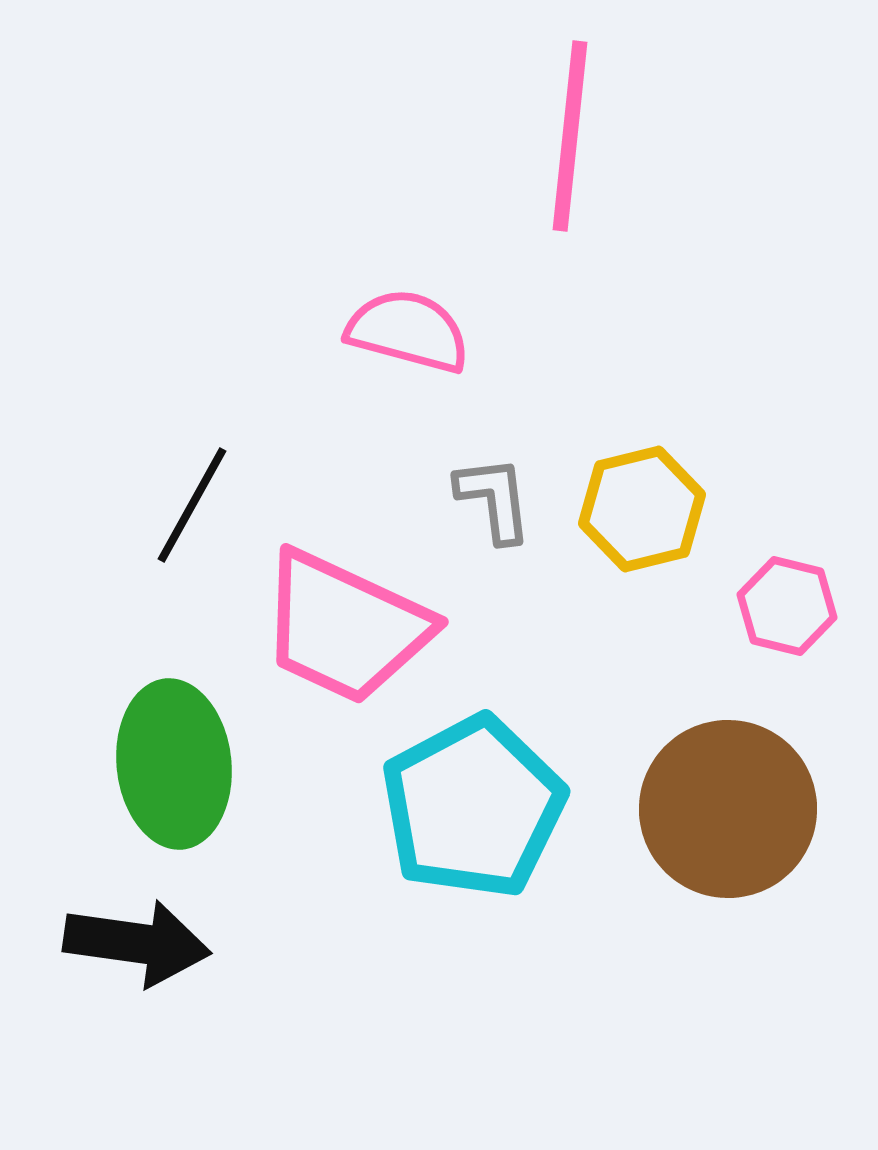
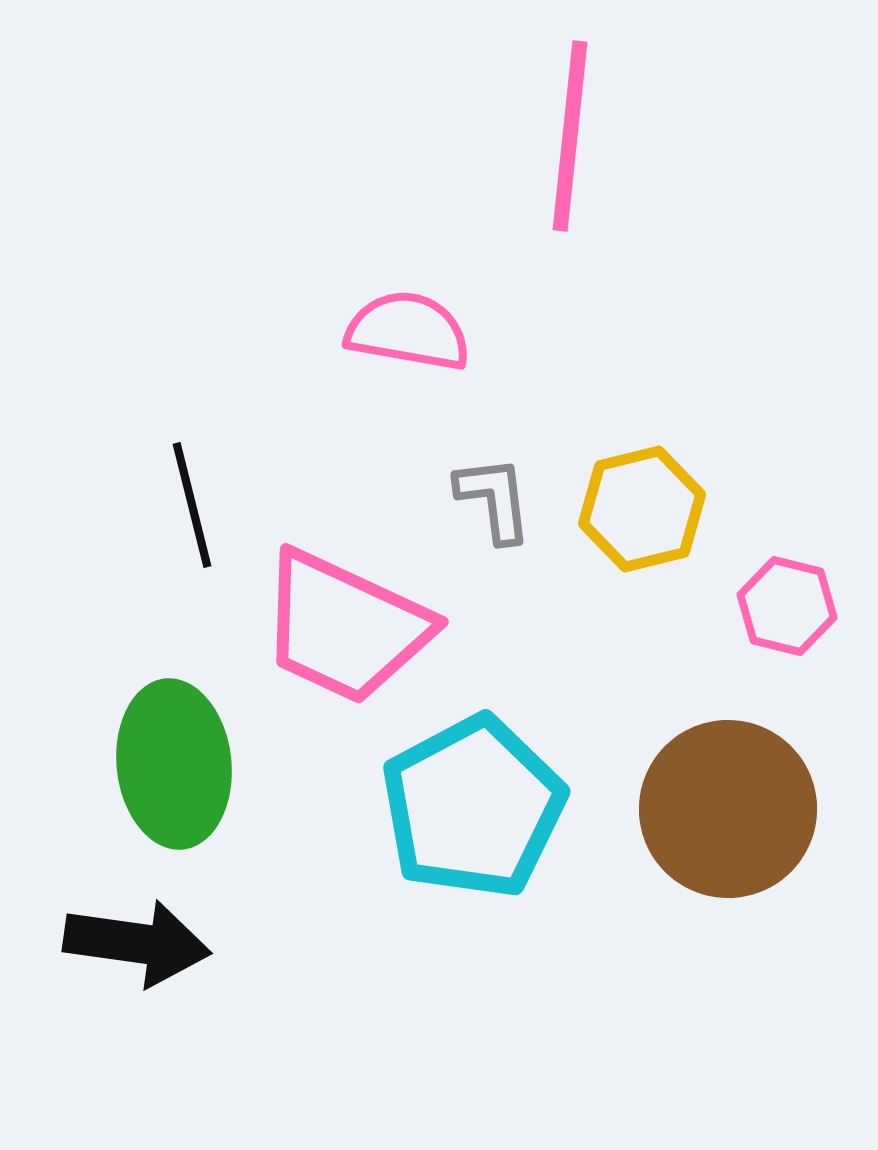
pink semicircle: rotated 5 degrees counterclockwise
black line: rotated 43 degrees counterclockwise
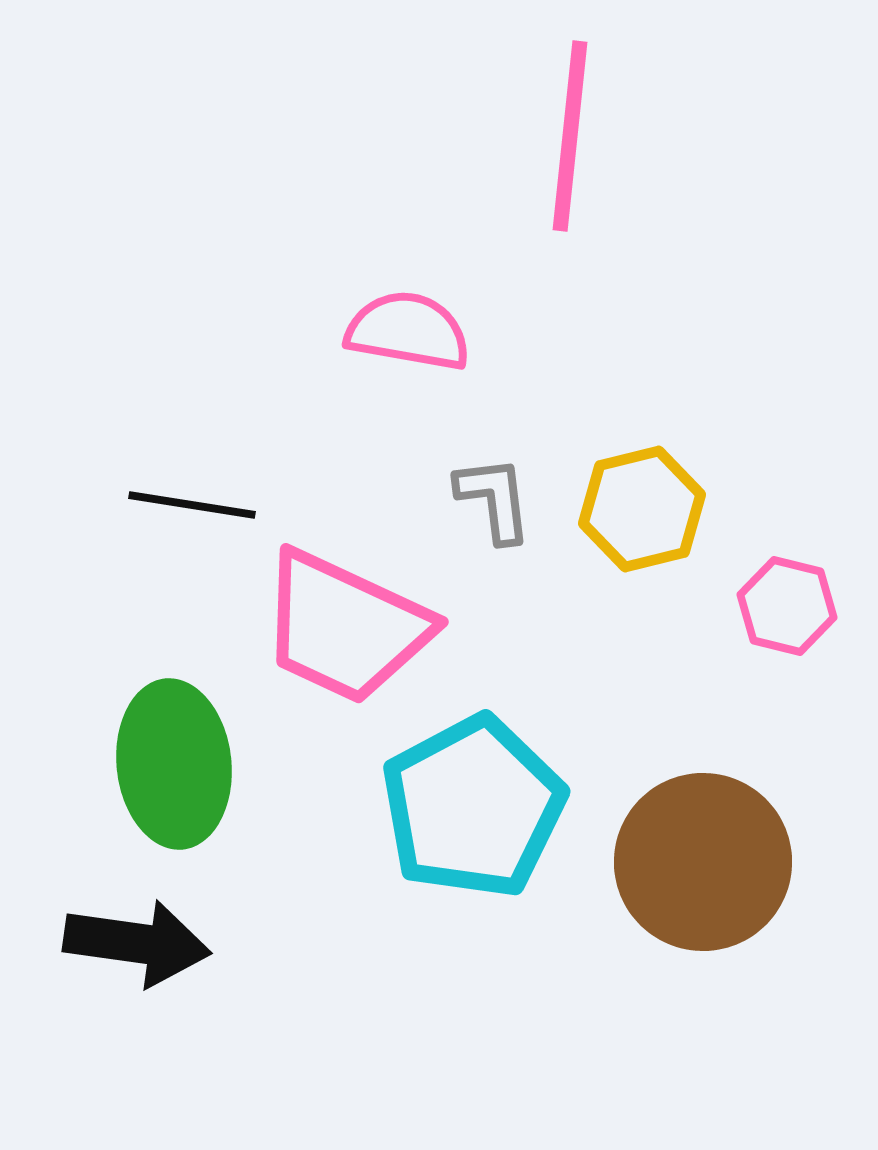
black line: rotated 67 degrees counterclockwise
brown circle: moved 25 px left, 53 px down
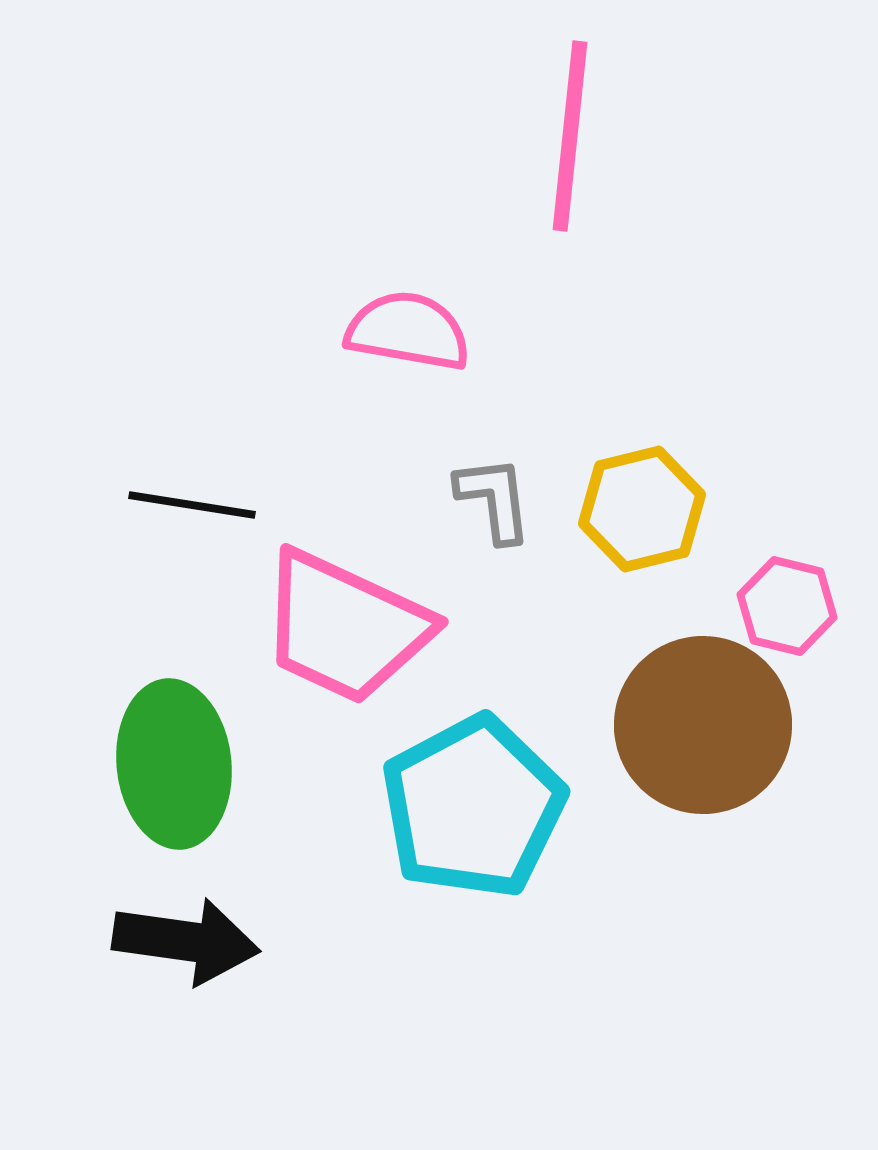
brown circle: moved 137 px up
black arrow: moved 49 px right, 2 px up
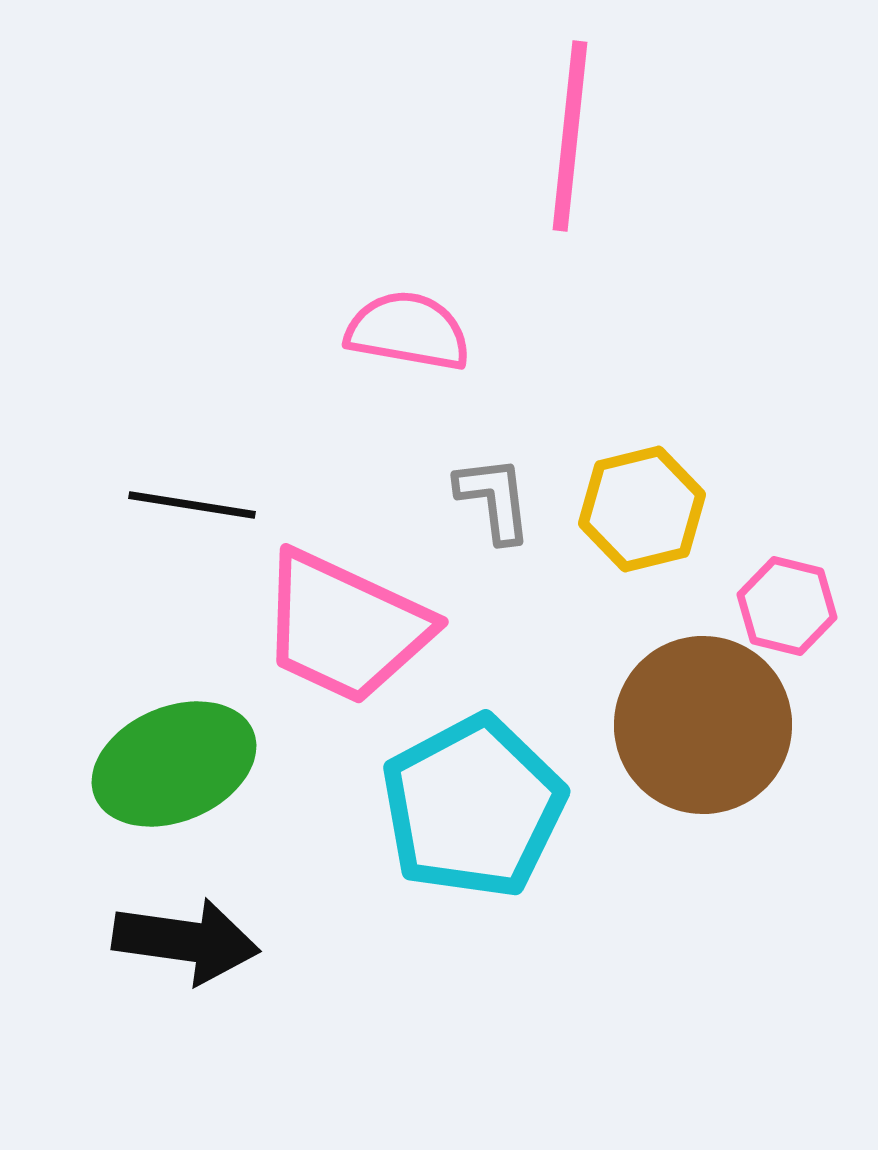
green ellipse: rotated 73 degrees clockwise
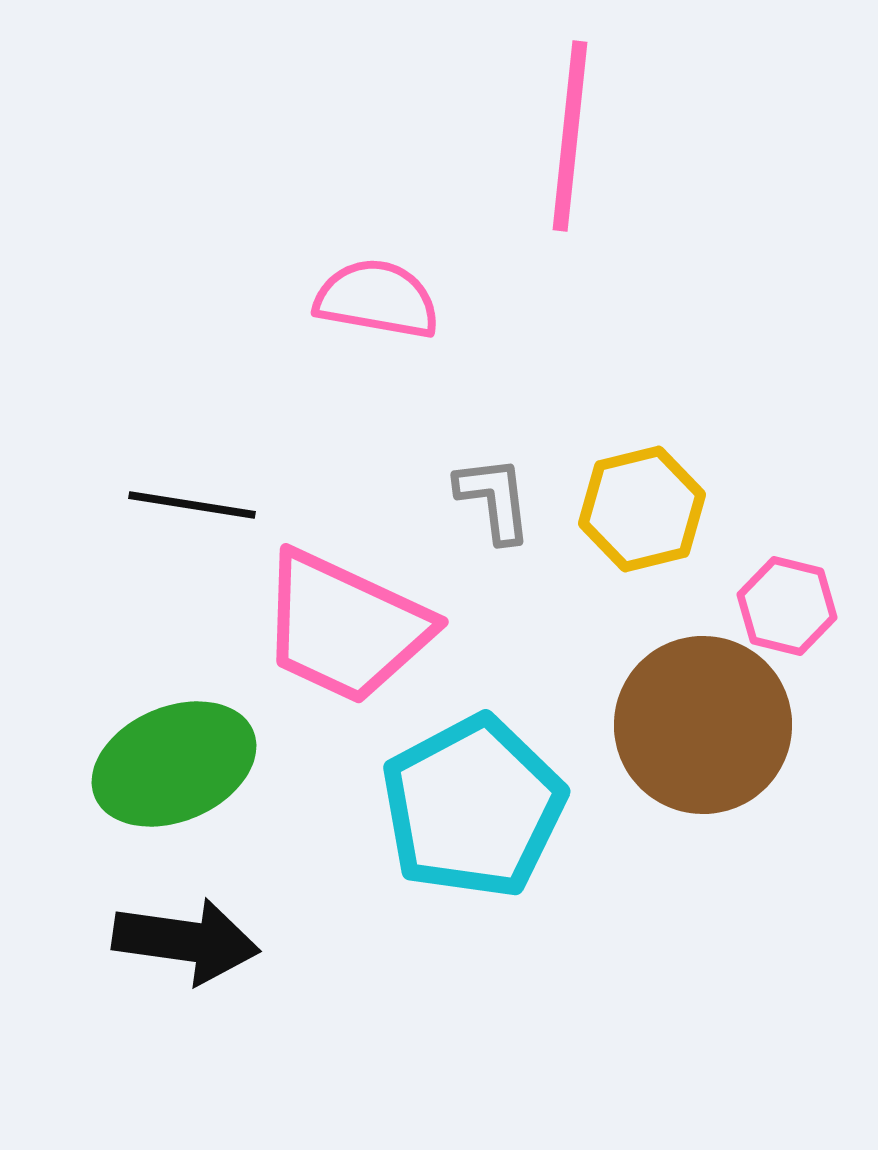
pink semicircle: moved 31 px left, 32 px up
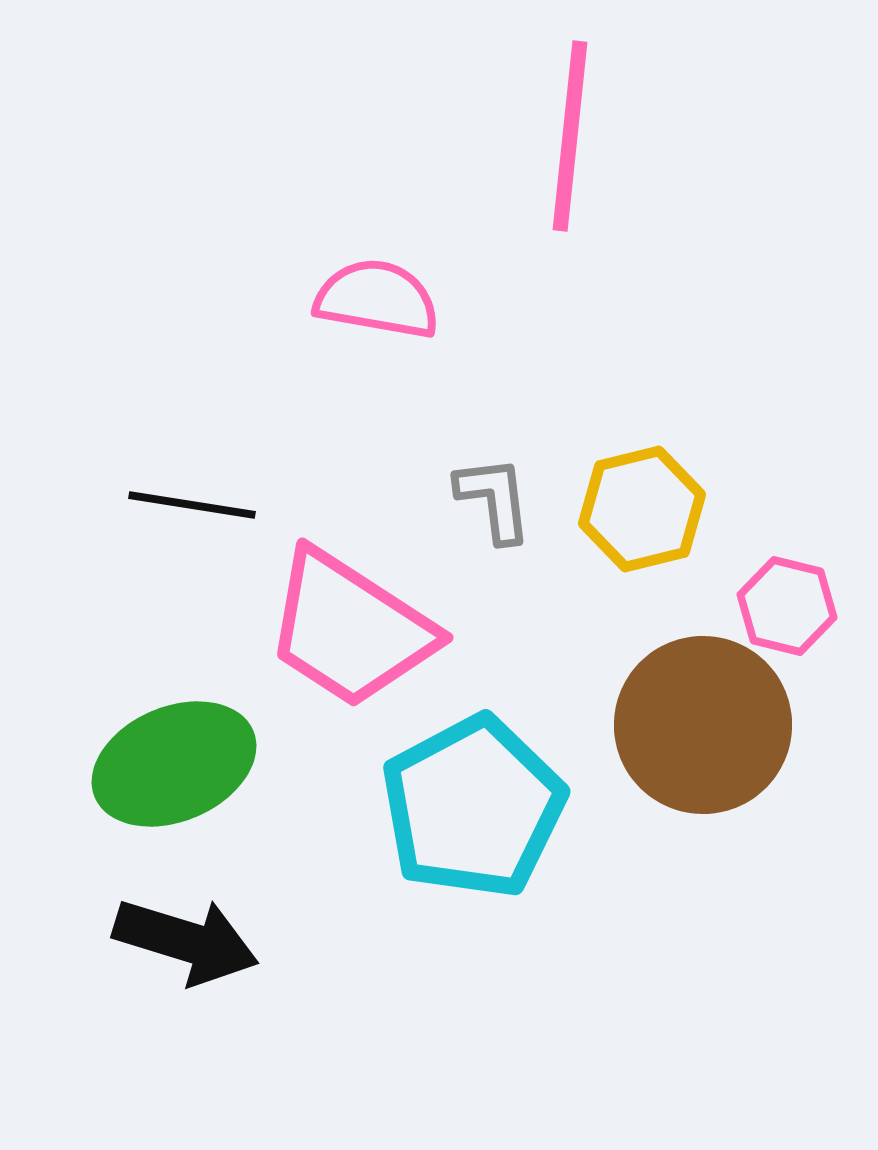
pink trapezoid: moved 5 px right, 2 px down; rotated 8 degrees clockwise
black arrow: rotated 9 degrees clockwise
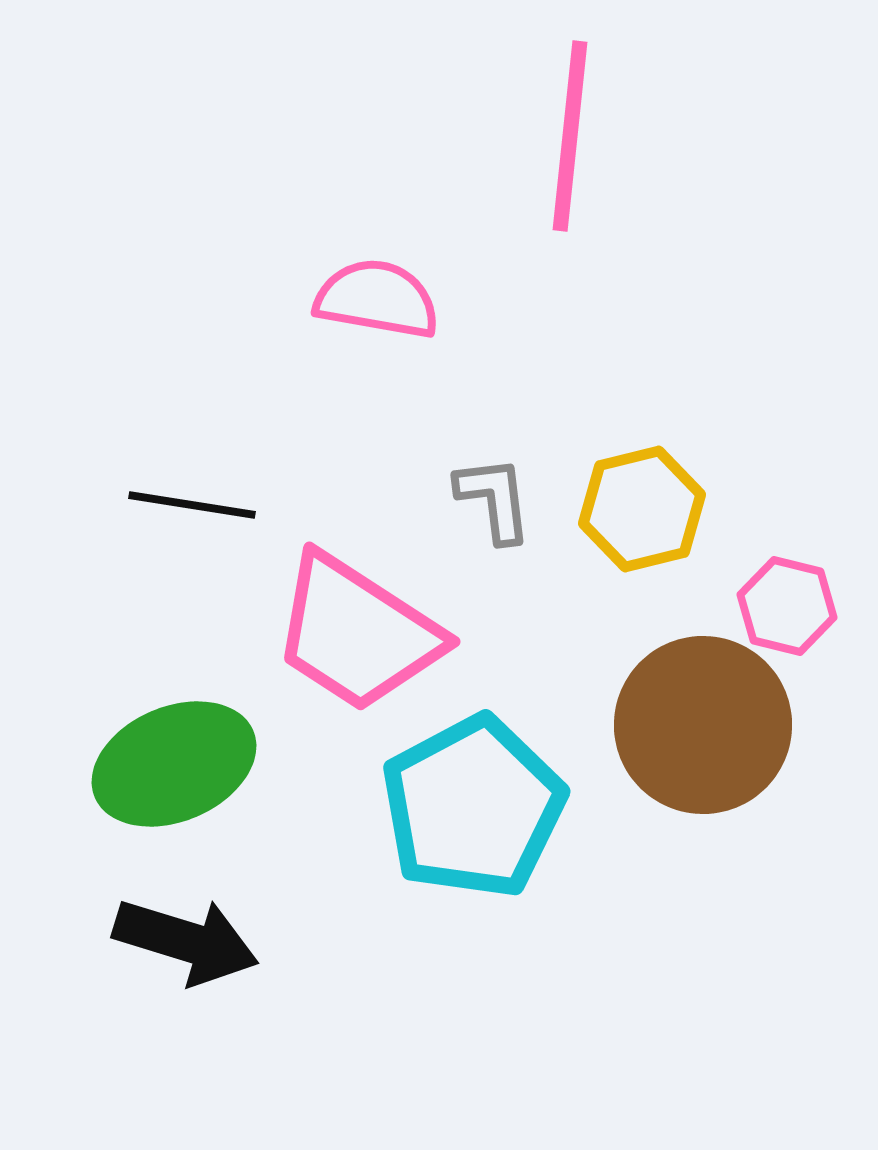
pink trapezoid: moved 7 px right, 4 px down
